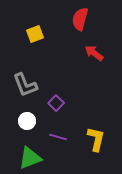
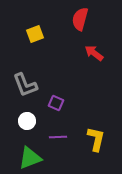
purple square: rotated 21 degrees counterclockwise
purple line: rotated 18 degrees counterclockwise
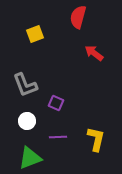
red semicircle: moved 2 px left, 2 px up
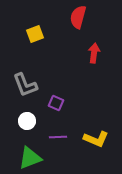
red arrow: rotated 60 degrees clockwise
yellow L-shape: rotated 100 degrees clockwise
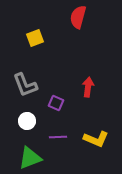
yellow square: moved 4 px down
red arrow: moved 6 px left, 34 px down
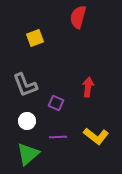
yellow L-shape: moved 3 px up; rotated 15 degrees clockwise
green triangle: moved 2 px left, 4 px up; rotated 20 degrees counterclockwise
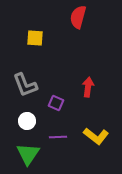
yellow square: rotated 24 degrees clockwise
green triangle: rotated 15 degrees counterclockwise
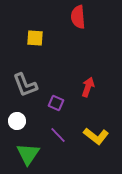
red semicircle: rotated 20 degrees counterclockwise
red arrow: rotated 12 degrees clockwise
white circle: moved 10 px left
purple line: moved 2 px up; rotated 48 degrees clockwise
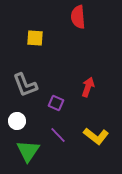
green triangle: moved 3 px up
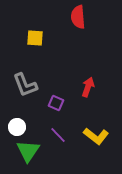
white circle: moved 6 px down
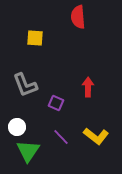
red arrow: rotated 18 degrees counterclockwise
purple line: moved 3 px right, 2 px down
